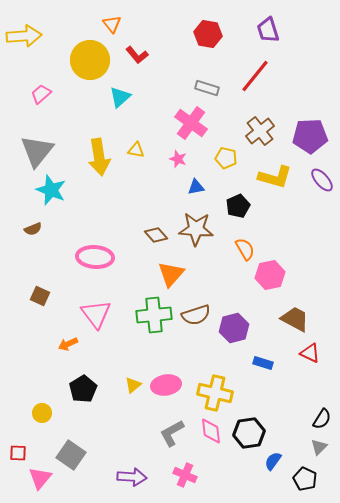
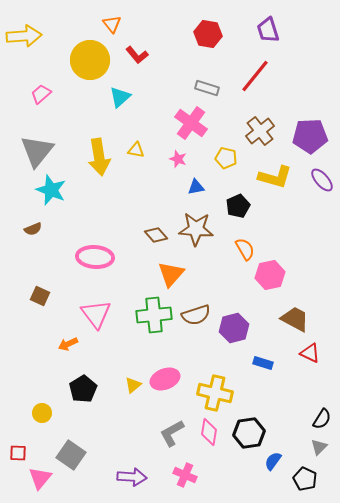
pink ellipse at (166, 385): moved 1 px left, 6 px up; rotated 12 degrees counterclockwise
pink diamond at (211, 431): moved 2 px left, 1 px down; rotated 16 degrees clockwise
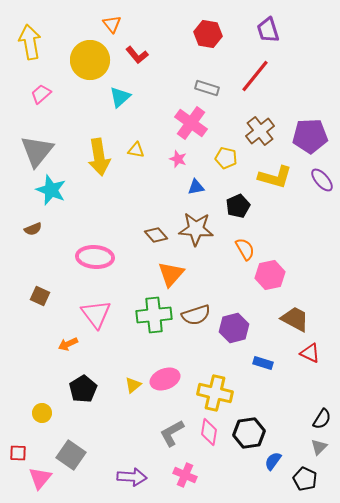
yellow arrow at (24, 36): moved 6 px right, 6 px down; rotated 96 degrees counterclockwise
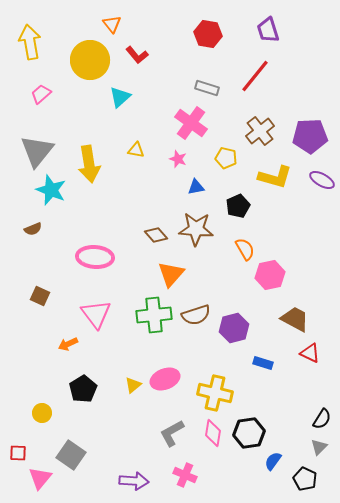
yellow arrow at (99, 157): moved 10 px left, 7 px down
purple ellipse at (322, 180): rotated 20 degrees counterclockwise
pink diamond at (209, 432): moved 4 px right, 1 px down
purple arrow at (132, 477): moved 2 px right, 4 px down
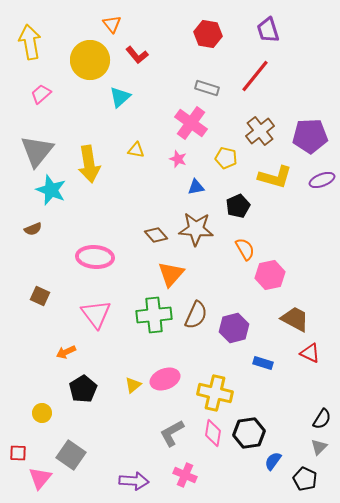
purple ellipse at (322, 180): rotated 50 degrees counterclockwise
brown semicircle at (196, 315): rotated 48 degrees counterclockwise
orange arrow at (68, 344): moved 2 px left, 8 px down
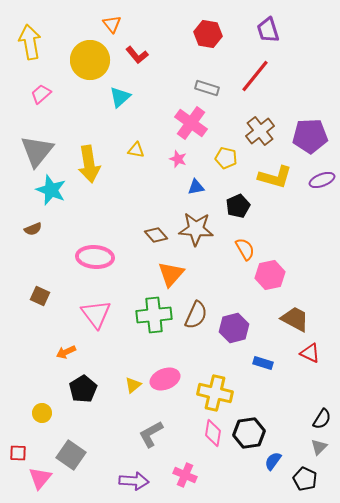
gray L-shape at (172, 433): moved 21 px left, 1 px down
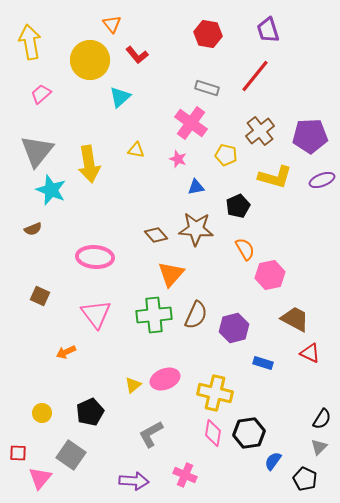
yellow pentagon at (226, 158): moved 3 px up
black pentagon at (83, 389): moved 7 px right, 23 px down; rotated 8 degrees clockwise
